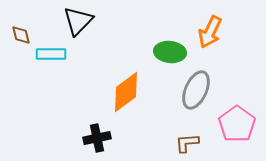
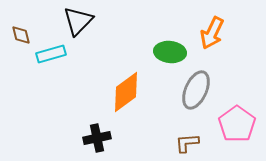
orange arrow: moved 2 px right, 1 px down
cyan rectangle: rotated 16 degrees counterclockwise
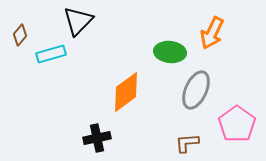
brown diamond: moved 1 px left; rotated 55 degrees clockwise
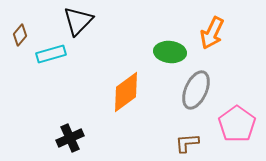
black cross: moved 27 px left; rotated 12 degrees counterclockwise
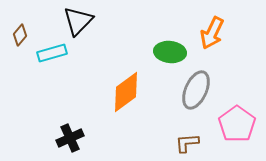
cyan rectangle: moved 1 px right, 1 px up
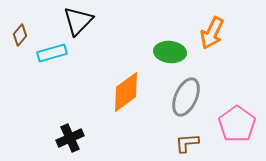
gray ellipse: moved 10 px left, 7 px down
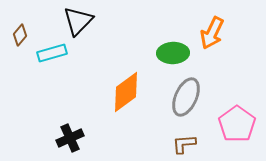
green ellipse: moved 3 px right, 1 px down; rotated 8 degrees counterclockwise
brown L-shape: moved 3 px left, 1 px down
